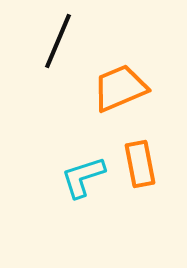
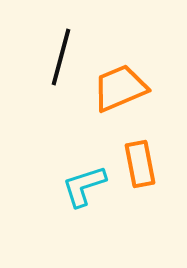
black line: moved 3 px right, 16 px down; rotated 8 degrees counterclockwise
cyan L-shape: moved 1 px right, 9 px down
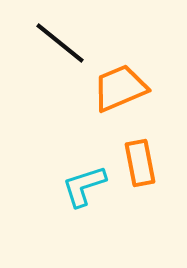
black line: moved 1 px left, 14 px up; rotated 66 degrees counterclockwise
orange rectangle: moved 1 px up
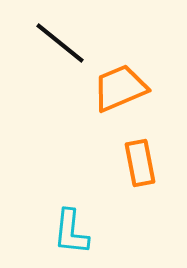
cyan L-shape: moved 13 px left, 46 px down; rotated 66 degrees counterclockwise
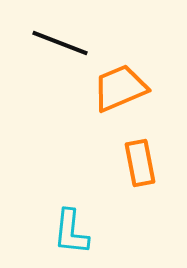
black line: rotated 18 degrees counterclockwise
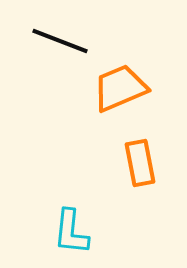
black line: moved 2 px up
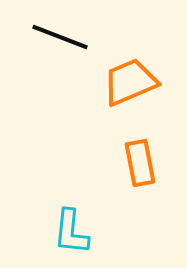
black line: moved 4 px up
orange trapezoid: moved 10 px right, 6 px up
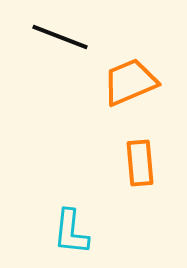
orange rectangle: rotated 6 degrees clockwise
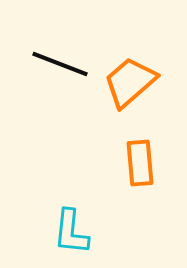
black line: moved 27 px down
orange trapezoid: rotated 18 degrees counterclockwise
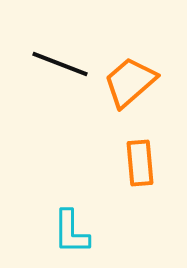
cyan L-shape: rotated 6 degrees counterclockwise
